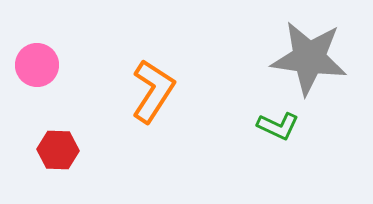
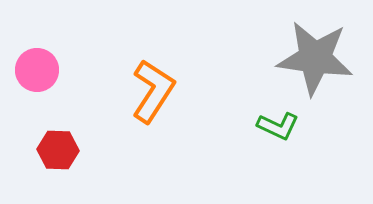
gray star: moved 6 px right
pink circle: moved 5 px down
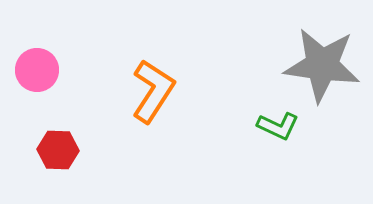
gray star: moved 7 px right, 7 px down
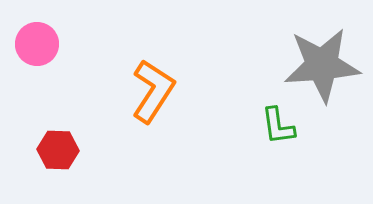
gray star: rotated 12 degrees counterclockwise
pink circle: moved 26 px up
green L-shape: rotated 57 degrees clockwise
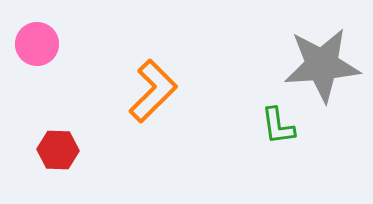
orange L-shape: rotated 12 degrees clockwise
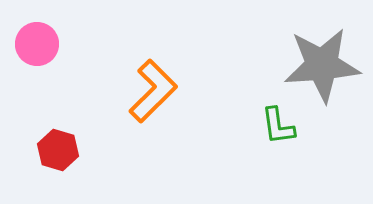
red hexagon: rotated 15 degrees clockwise
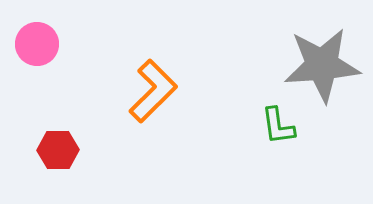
red hexagon: rotated 18 degrees counterclockwise
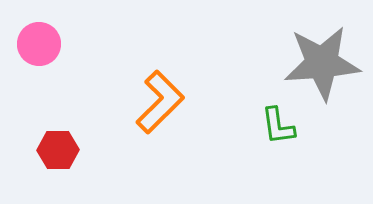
pink circle: moved 2 px right
gray star: moved 2 px up
orange L-shape: moved 7 px right, 11 px down
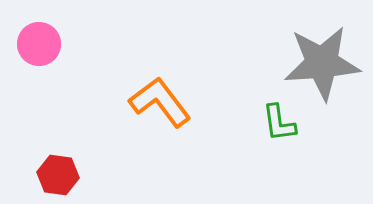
orange L-shape: rotated 82 degrees counterclockwise
green L-shape: moved 1 px right, 3 px up
red hexagon: moved 25 px down; rotated 9 degrees clockwise
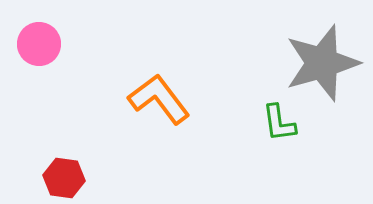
gray star: rotated 12 degrees counterclockwise
orange L-shape: moved 1 px left, 3 px up
red hexagon: moved 6 px right, 3 px down
